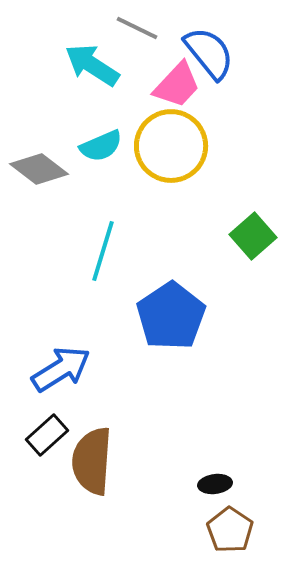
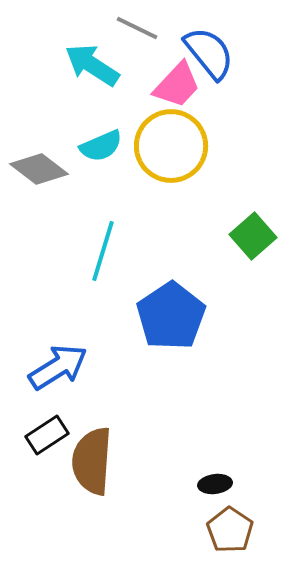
blue arrow: moved 3 px left, 2 px up
black rectangle: rotated 9 degrees clockwise
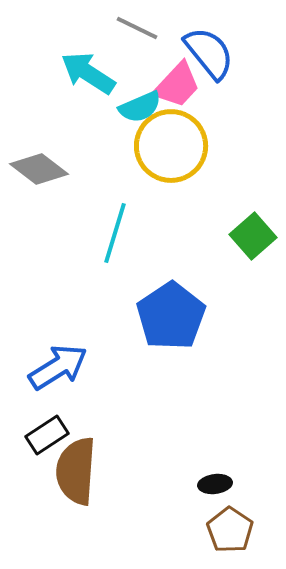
cyan arrow: moved 4 px left, 8 px down
cyan semicircle: moved 39 px right, 39 px up
cyan line: moved 12 px right, 18 px up
brown semicircle: moved 16 px left, 10 px down
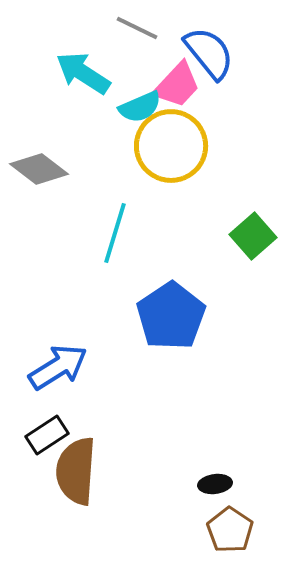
cyan arrow: moved 5 px left
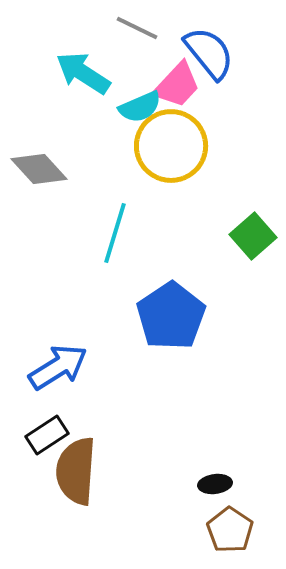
gray diamond: rotated 10 degrees clockwise
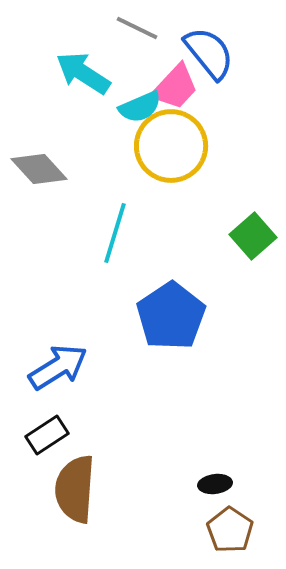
pink trapezoid: moved 2 px left, 2 px down
brown semicircle: moved 1 px left, 18 px down
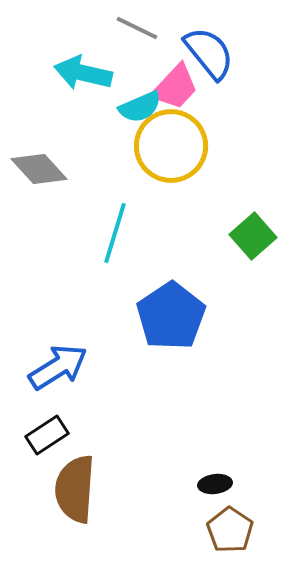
cyan arrow: rotated 20 degrees counterclockwise
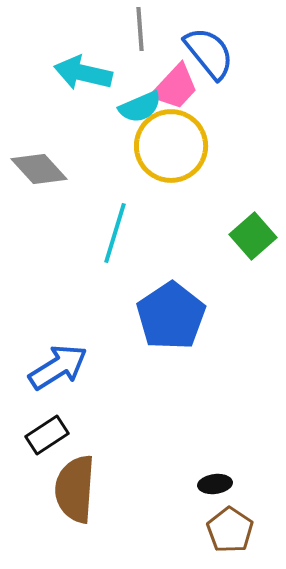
gray line: moved 3 px right, 1 px down; rotated 60 degrees clockwise
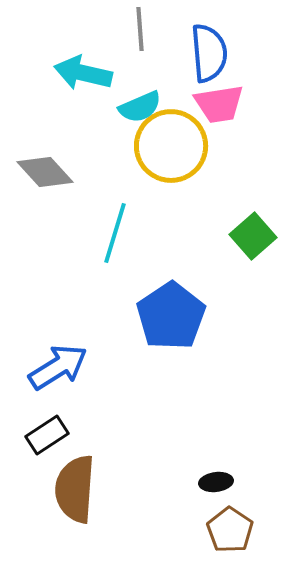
blue semicircle: rotated 34 degrees clockwise
pink trapezoid: moved 44 px right, 17 px down; rotated 38 degrees clockwise
gray diamond: moved 6 px right, 3 px down
black ellipse: moved 1 px right, 2 px up
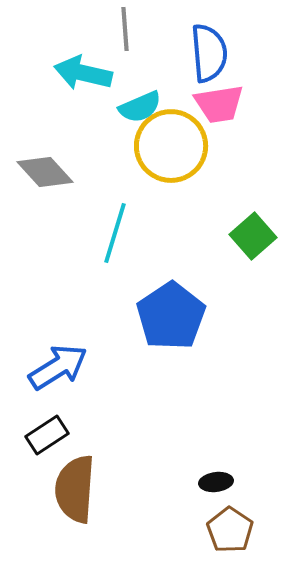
gray line: moved 15 px left
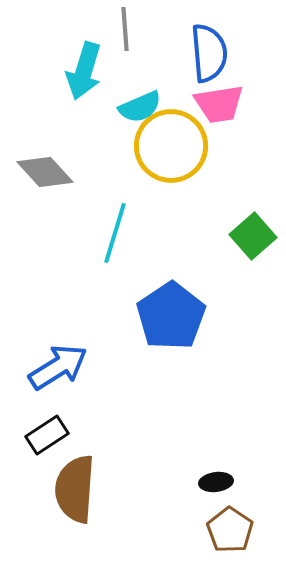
cyan arrow: moved 1 px right, 2 px up; rotated 86 degrees counterclockwise
